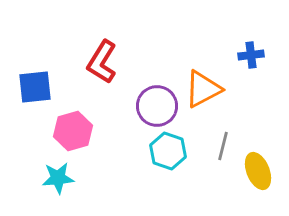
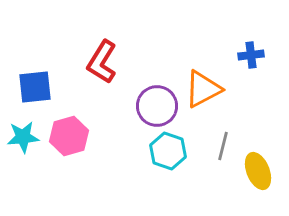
pink hexagon: moved 4 px left, 5 px down
cyan star: moved 35 px left, 41 px up
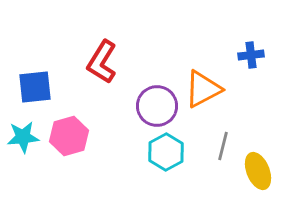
cyan hexagon: moved 2 px left, 1 px down; rotated 12 degrees clockwise
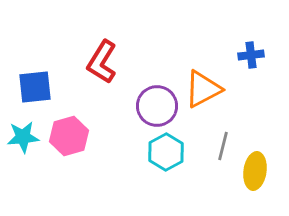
yellow ellipse: moved 3 px left; rotated 30 degrees clockwise
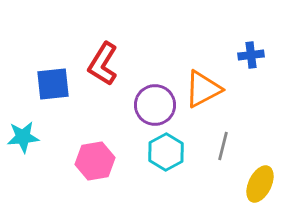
red L-shape: moved 1 px right, 2 px down
blue square: moved 18 px right, 3 px up
purple circle: moved 2 px left, 1 px up
pink hexagon: moved 26 px right, 25 px down; rotated 6 degrees clockwise
yellow ellipse: moved 5 px right, 13 px down; rotated 18 degrees clockwise
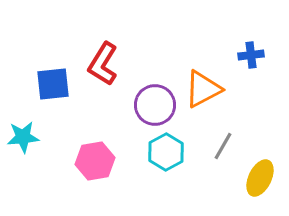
gray line: rotated 16 degrees clockwise
yellow ellipse: moved 6 px up
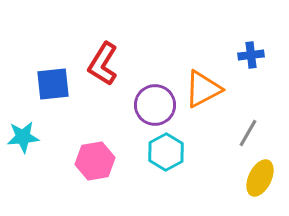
gray line: moved 25 px right, 13 px up
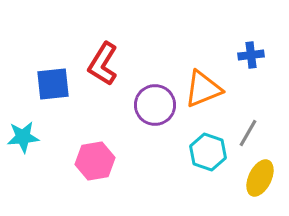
orange triangle: rotated 6 degrees clockwise
cyan hexagon: moved 42 px right; rotated 12 degrees counterclockwise
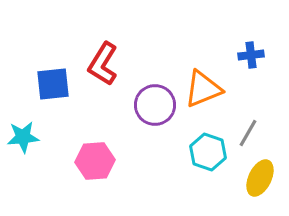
pink hexagon: rotated 6 degrees clockwise
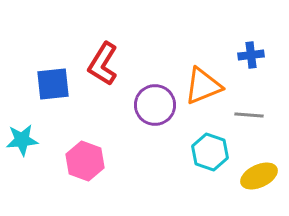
orange triangle: moved 3 px up
gray line: moved 1 px right, 18 px up; rotated 64 degrees clockwise
cyan star: moved 1 px left, 3 px down
cyan hexagon: moved 2 px right
pink hexagon: moved 10 px left; rotated 24 degrees clockwise
yellow ellipse: moved 1 px left, 2 px up; rotated 39 degrees clockwise
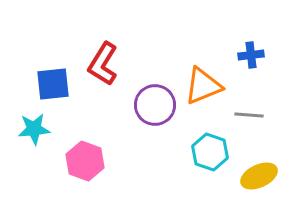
cyan star: moved 12 px right, 11 px up
